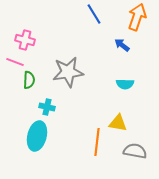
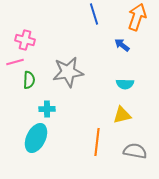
blue line: rotated 15 degrees clockwise
pink line: rotated 36 degrees counterclockwise
cyan cross: moved 2 px down; rotated 14 degrees counterclockwise
yellow triangle: moved 4 px right, 8 px up; rotated 24 degrees counterclockwise
cyan ellipse: moved 1 px left, 2 px down; rotated 12 degrees clockwise
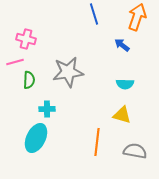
pink cross: moved 1 px right, 1 px up
yellow triangle: rotated 30 degrees clockwise
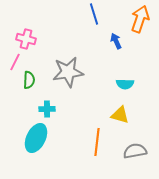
orange arrow: moved 3 px right, 2 px down
blue arrow: moved 6 px left, 4 px up; rotated 28 degrees clockwise
pink line: rotated 48 degrees counterclockwise
yellow triangle: moved 2 px left
gray semicircle: rotated 20 degrees counterclockwise
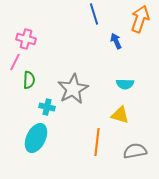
gray star: moved 5 px right, 17 px down; rotated 20 degrees counterclockwise
cyan cross: moved 2 px up; rotated 14 degrees clockwise
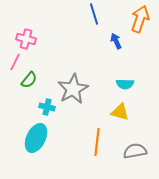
green semicircle: rotated 36 degrees clockwise
yellow triangle: moved 3 px up
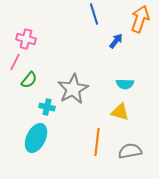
blue arrow: rotated 63 degrees clockwise
gray semicircle: moved 5 px left
